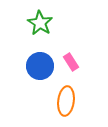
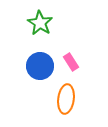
orange ellipse: moved 2 px up
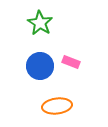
pink rectangle: rotated 36 degrees counterclockwise
orange ellipse: moved 9 px left, 7 px down; rotated 76 degrees clockwise
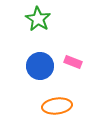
green star: moved 2 px left, 4 px up
pink rectangle: moved 2 px right
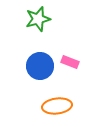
green star: rotated 25 degrees clockwise
pink rectangle: moved 3 px left
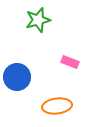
green star: moved 1 px down
blue circle: moved 23 px left, 11 px down
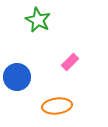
green star: rotated 30 degrees counterclockwise
pink rectangle: rotated 66 degrees counterclockwise
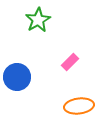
green star: rotated 15 degrees clockwise
orange ellipse: moved 22 px right
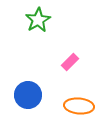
blue circle: moved 11 px right, 18 px down
orange ellipse: rotated 12 degrees clockwise
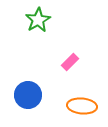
orange ellipse: moved 3 px right
